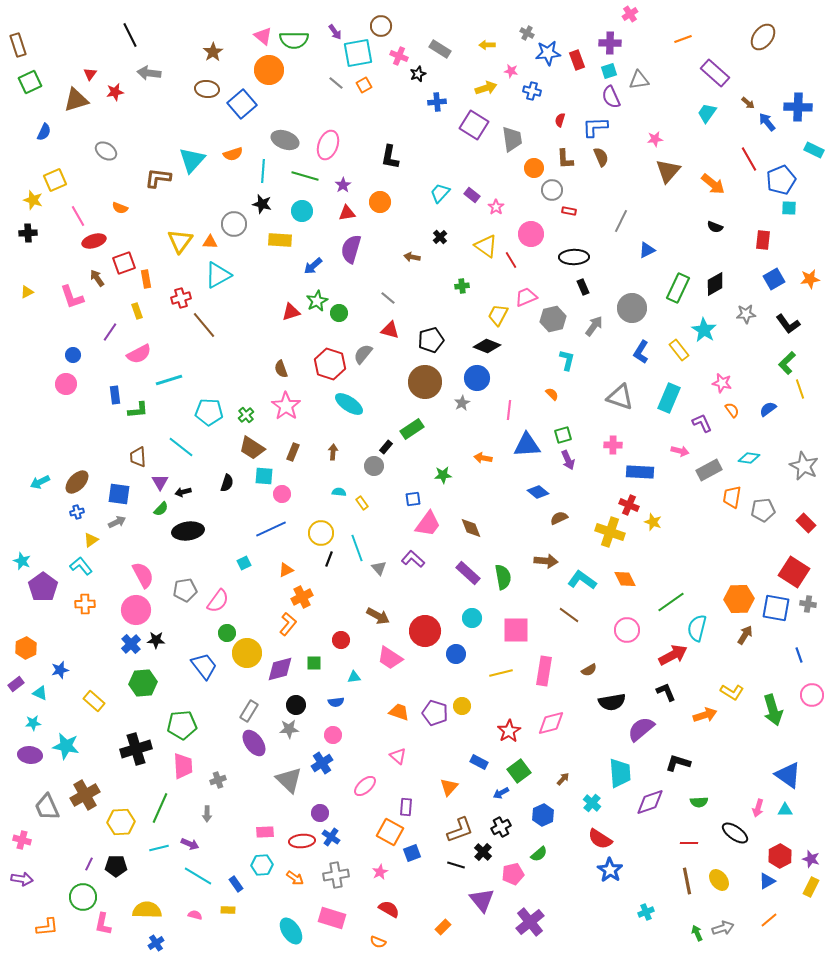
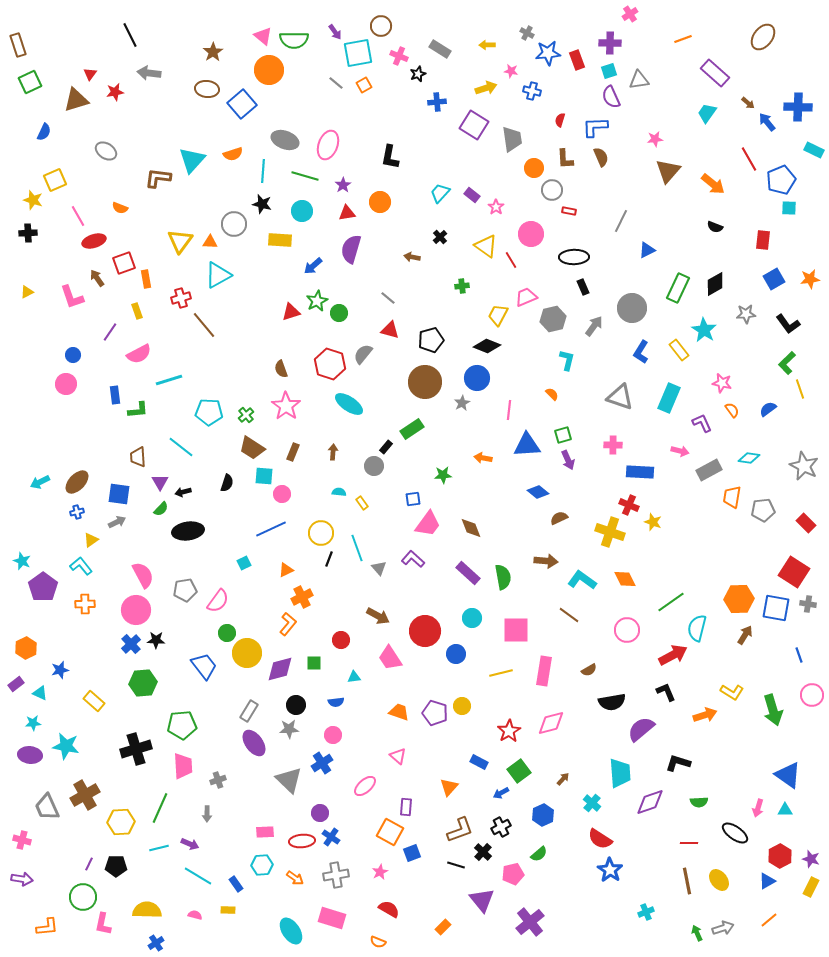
pink trapezoid at (390, 658): rotated 24 degrees clockwise
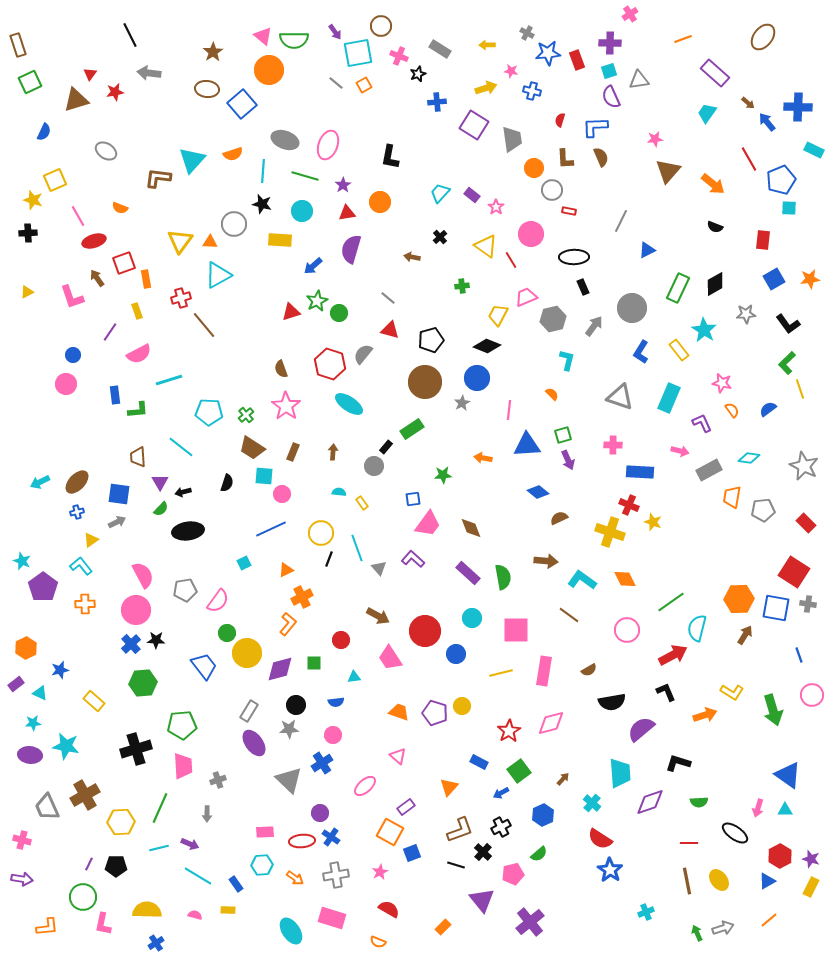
purple rectangle at (406, 807): rotated 48 degrees clockwise
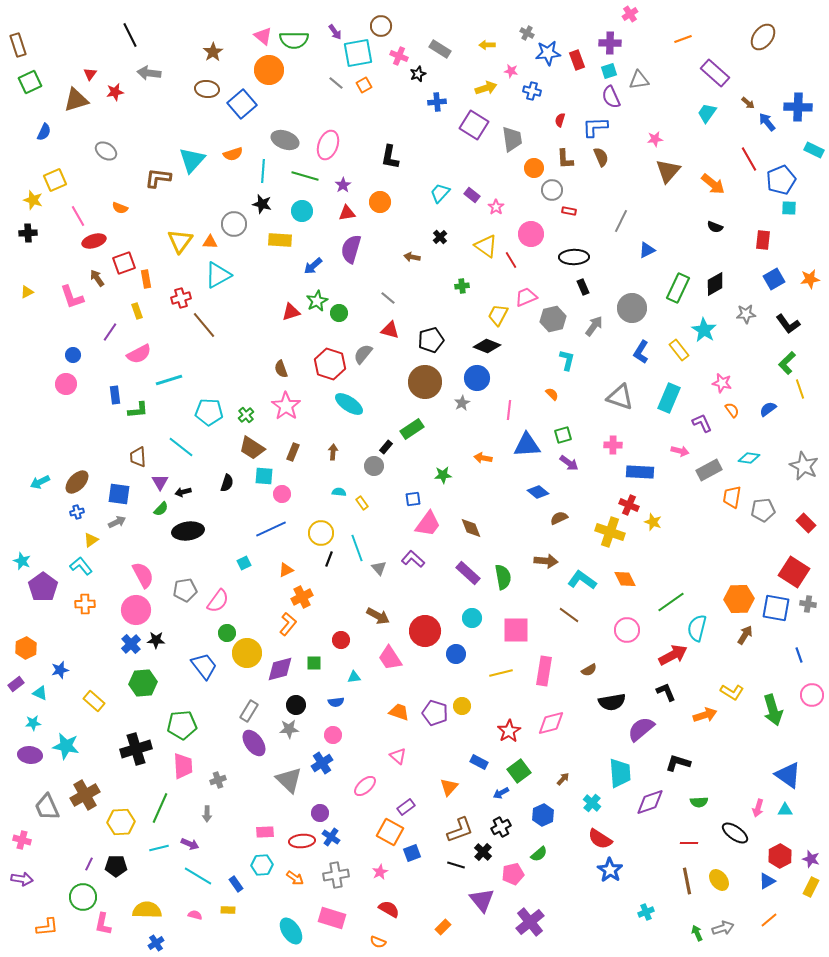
purple arrow at (568, 460): moved 1 px right, 3 px down; rotated 30 degrees counterclockwise
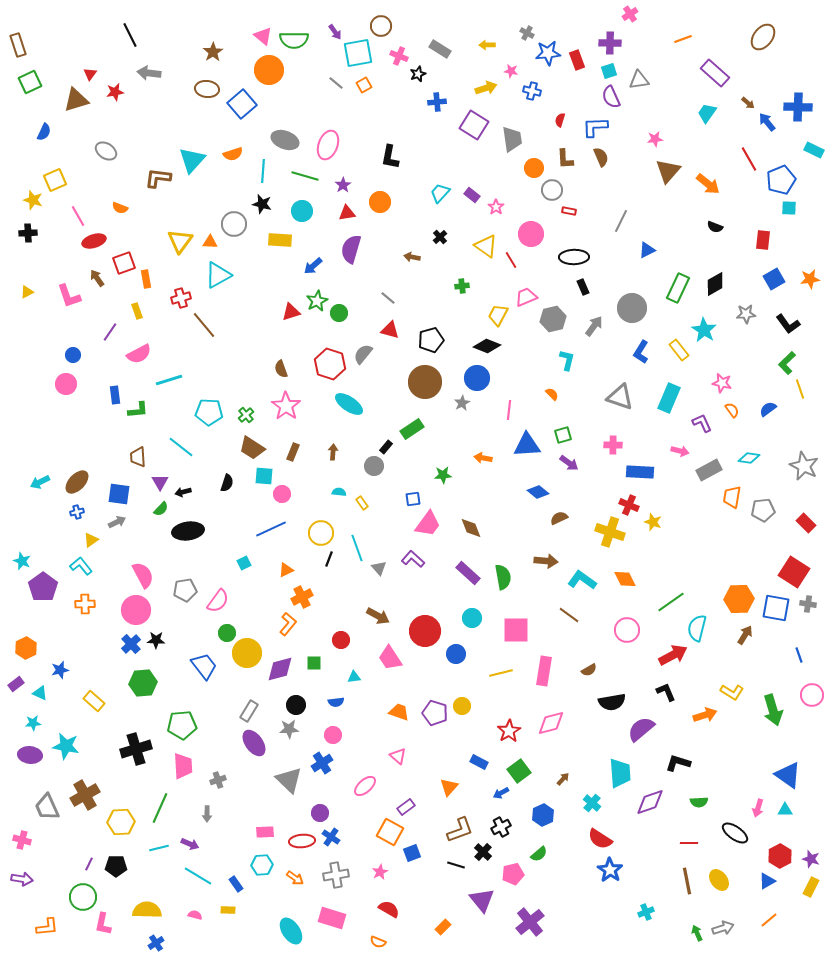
orange arrow at (713, 184): moved 5 px left
pink L-shape at (72, 297): moved 3 px left, 1 px up
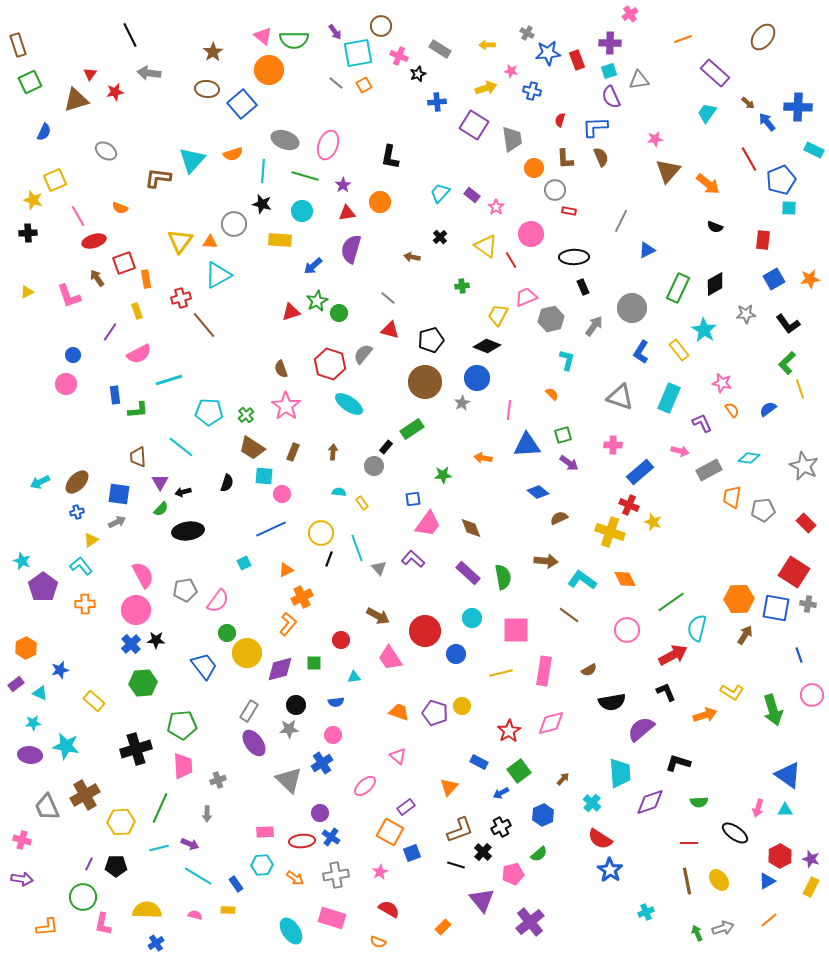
gray circle at (552, 190): moved 3 px right
gray hexagon at (553, 319): moved 2 px left
blue rectangle at (640, 472): rotated 44 degrees counterclockwise
